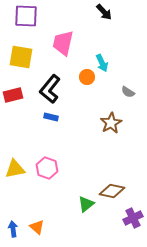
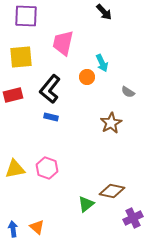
yellow square: rotated 15 degrees counterclockwise
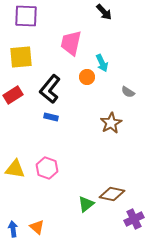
pink trapezoid: moved 8 px right
red rectangle: rotated 18 degrees counterclockwise
yellow triangle: rotated 20 degrees clockwise
brown diamond: moved 3 px down
purple cross: moved 1 px right, 1 px down
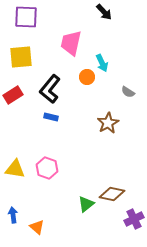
purple square: moved 1 px down
brown star: moved 3 px left
blue arrow: moved 14 px up
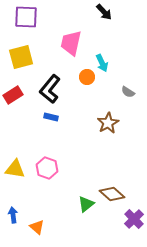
yellow square: rotated 10 degrees counterclockwise
brown diamond: rotated 30 degrees clockwise
purple cross: rotated 18 degrees counterclockwise
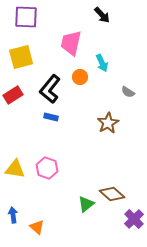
black arrow: moved 2 px left, 3 px down
orange circle: moved 7 px left
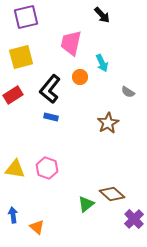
purple square: rotated 15 degrees counterclockwise
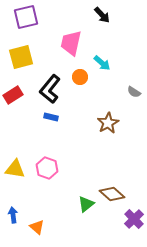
cyan arrow: rotated 24 degrees counterclockwise
gray semicircle: moved 6 px right
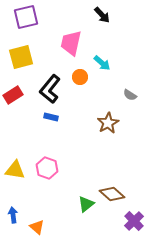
gray semicircle: moved 4 px left, 3 px down
yellow triangle: moved 1 px down
purple cross: moved 2 px down
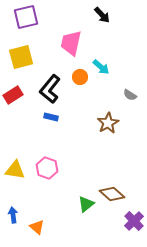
cyan arrow: moved 1 px left, 4 px down
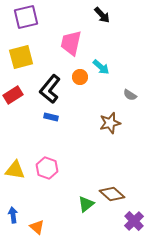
brown star: moved 2 px right; rotated 15 degrees clockwise
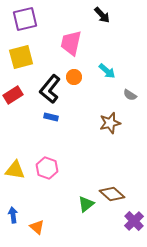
purple square: moved 1 px left, 2 px down
cyan arrow: moved 6 px right, 4 px down
orange circle: moved 6 px left
